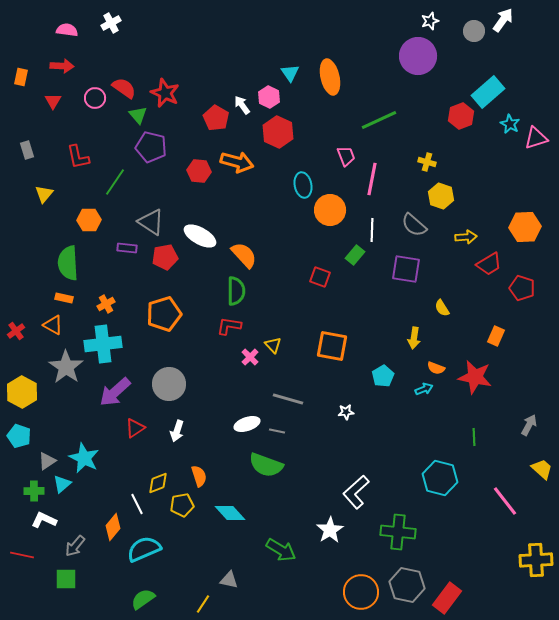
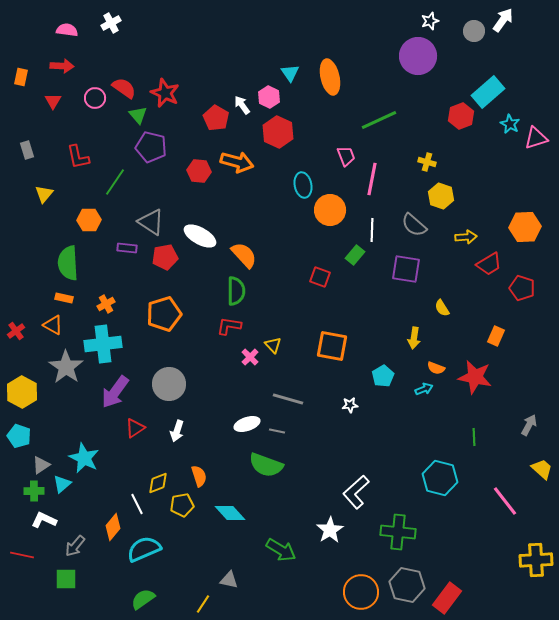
purple arrow at (115, 392): rotated 12 degrees counterclockwise
white star at (346, 412): moved 4 px right, 7 px up
gray triangle at (47, 461): moved 6 px left, 4 px down
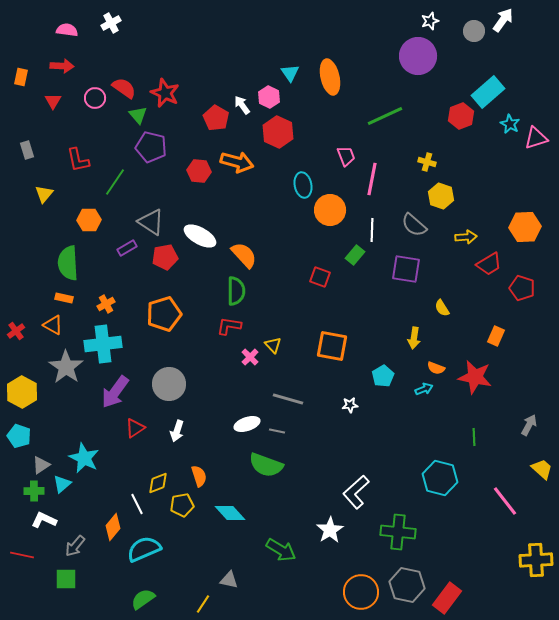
green line at (379, 120): moved 6 px right, 4 px up
red L-shape at (78, 157): moved 3 px down
purple rectangle at (127, 248): rotated 36 degrees counterclockwise
